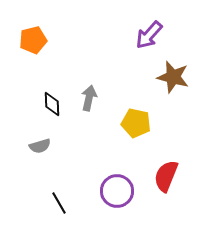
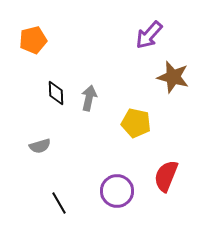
black diamond: moved 4 px right, 11 px up
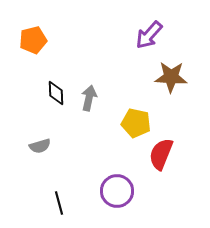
brown star: moved 2 px left; rotated 12 degrees counterclockwise
red semicircle: moved 5 px left, 22 px up
black line: rotated 15 degrees clockwise
